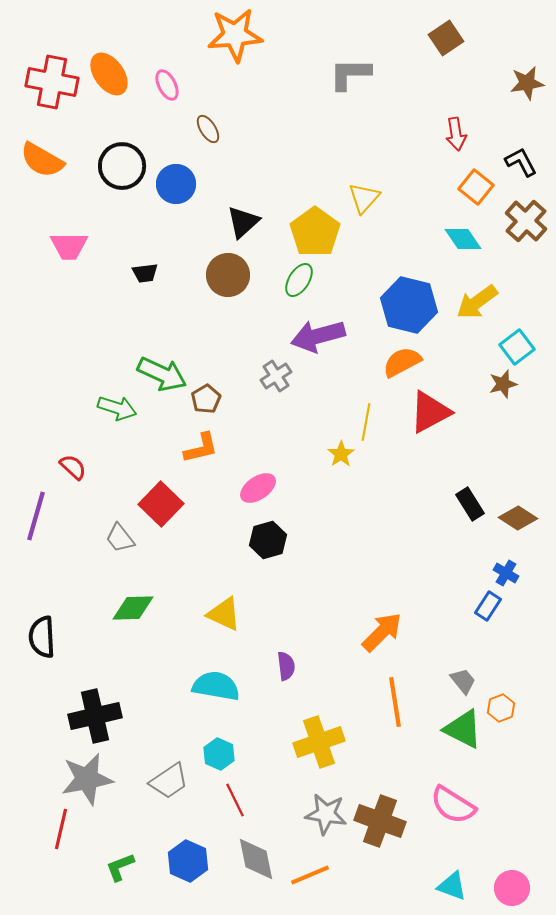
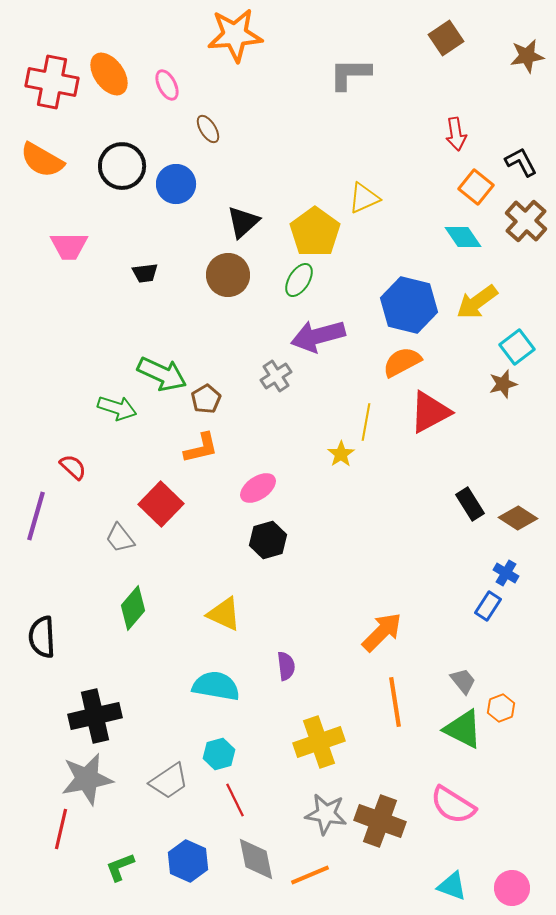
brown star at (527, 83): moved 27 px up
yellow triangle at (364, 198): rotated 24 degrees clockwise
cyan diamond at (463, 239): moved 2 px up
green diamond at (133, 608): rotated 48 degrees counterclockwise
cyan hexagon at (219, 754): rotated 20 degrees clockwise
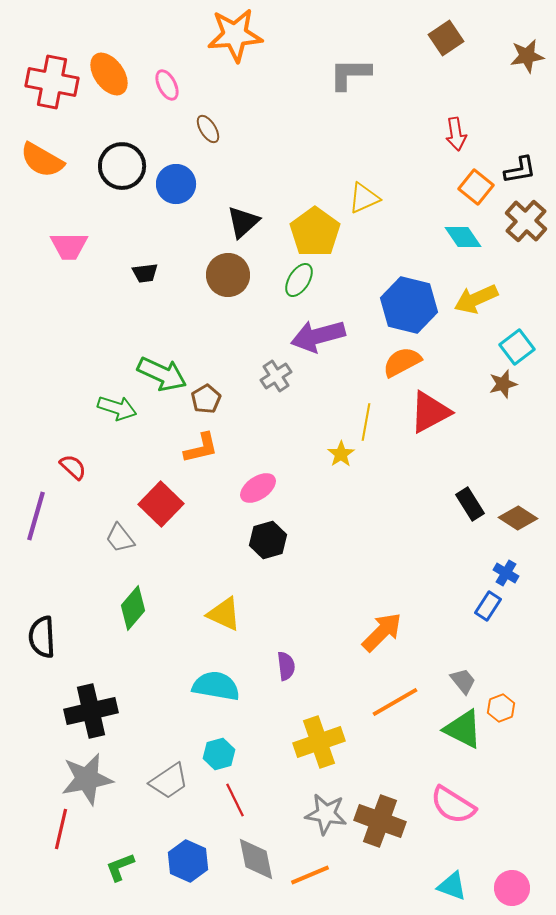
black L-shape at (521, 162): moved 1 px left, 8 px down; rotated 108 degrees clockwise
yellow arrow at (477, 302): moved 1 px left, 3 px up; rotated 12 degrees clockwise
orange line at (395, 702): rotated 69 degrees clockwise
black cross at (95, 716): moved 4 px left, 5 px up
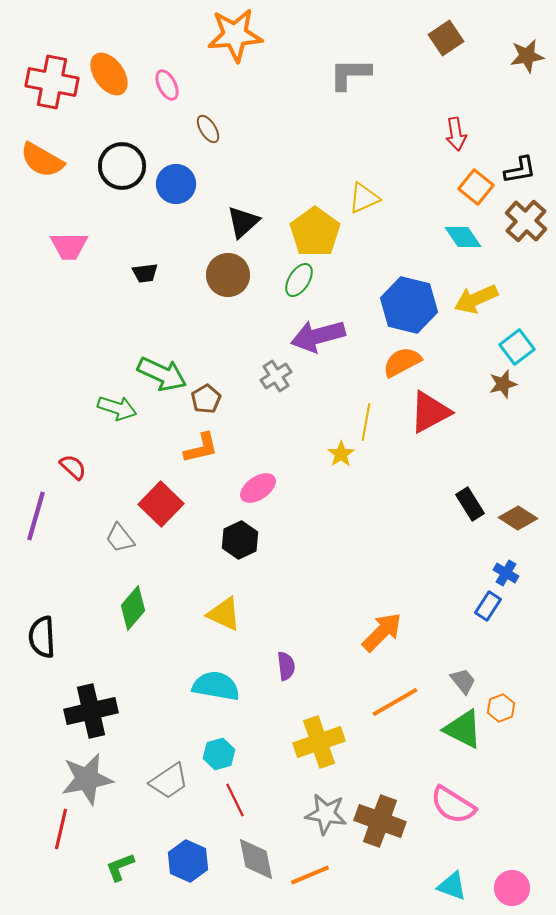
black hexagon at (268, 540): moved 28 px left; rotated 9 degrees counterclockwise
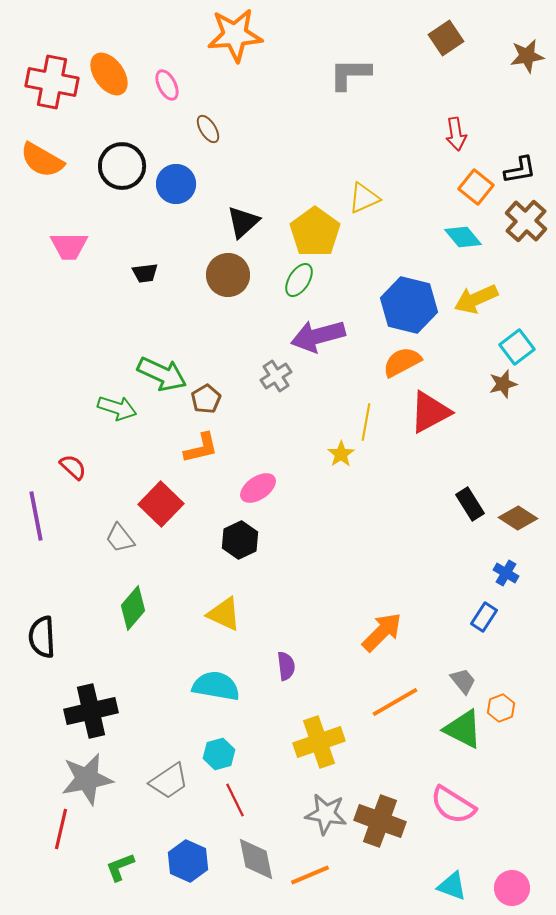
cyan diamond at (463, 237): rotated 6 degrees counterclockwise
purple line at (36, 516): rotated 27 degrees counterclockwise
blue rectangle at (488, 606): moved 4 px left, 11 px down
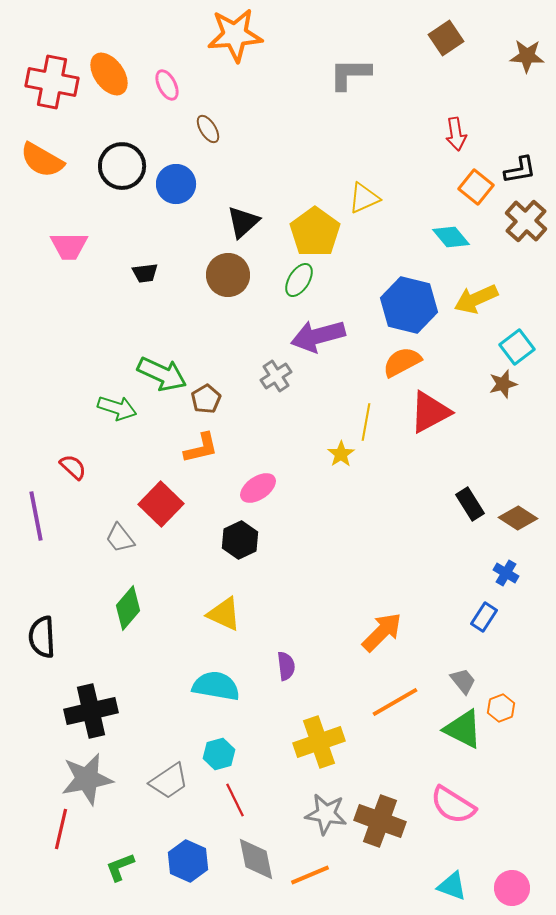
brown star at (527, 56): rotated 12 degrees clockwise
cyan diamond at (463, 237): moved 12 px left
green diamond at (133, 608): moved 5 px left
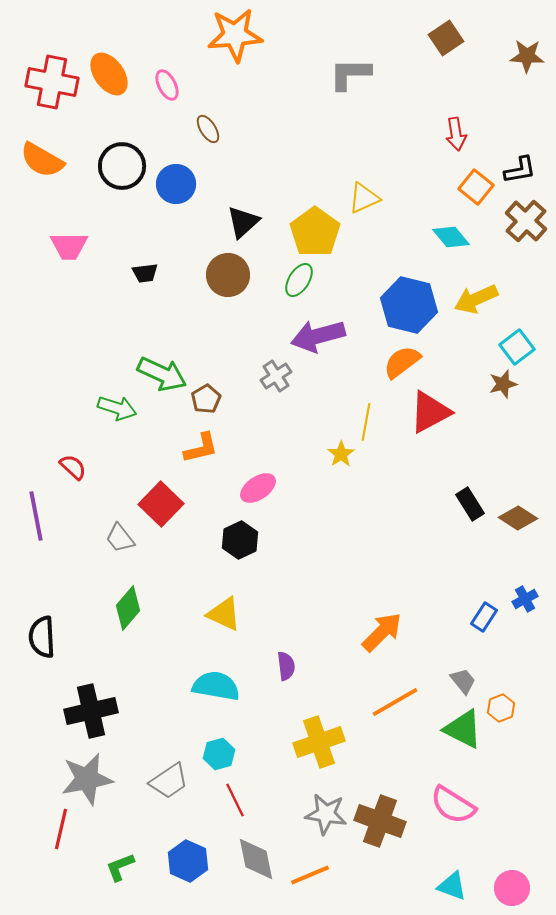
orange semicircle at (402, 362): rotated 9 degrees counterclockwise
blue cross at (506, 573): moved 19 px right, 26 px down; rotated 30 degrees clockwise
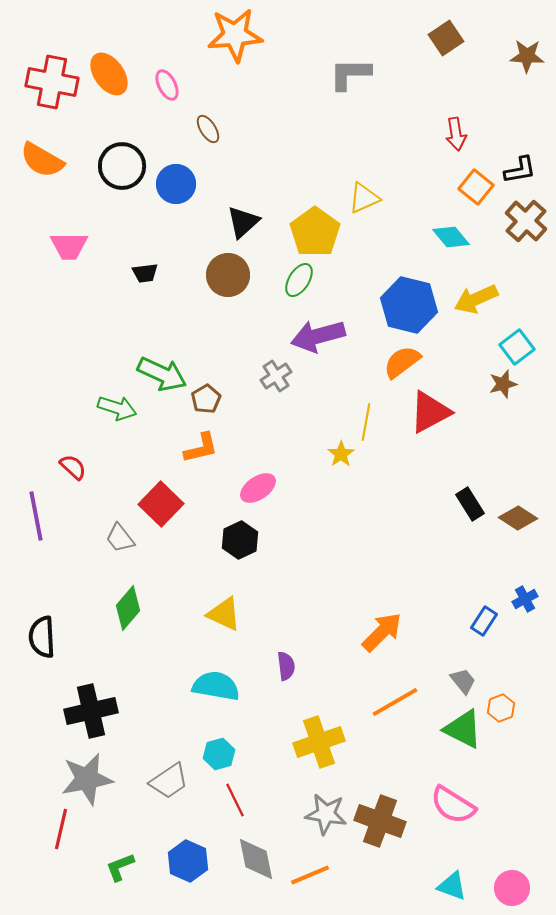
blue rectangle at (484, 617): moved 4 px down
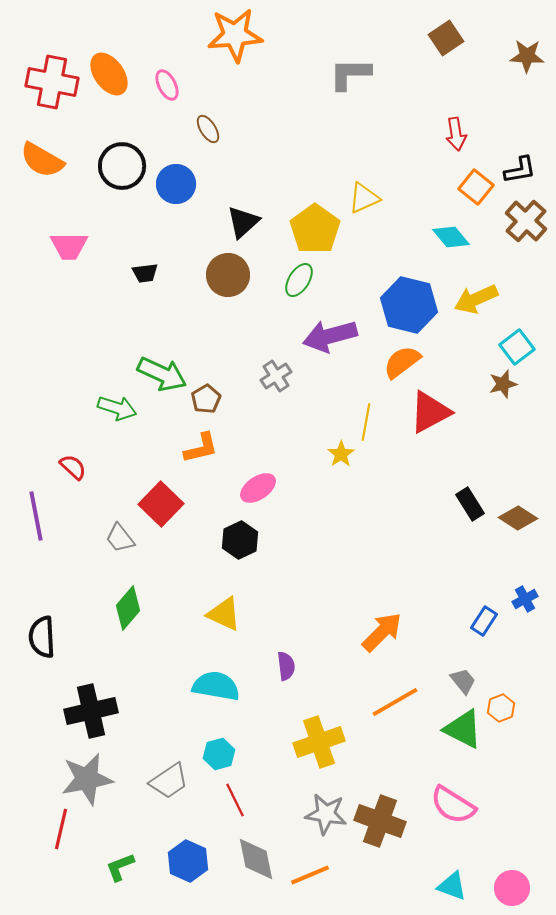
yellow pentagon at (315, 232): moved 3 px up
purple arrow at (318, 336): moved 12 px right
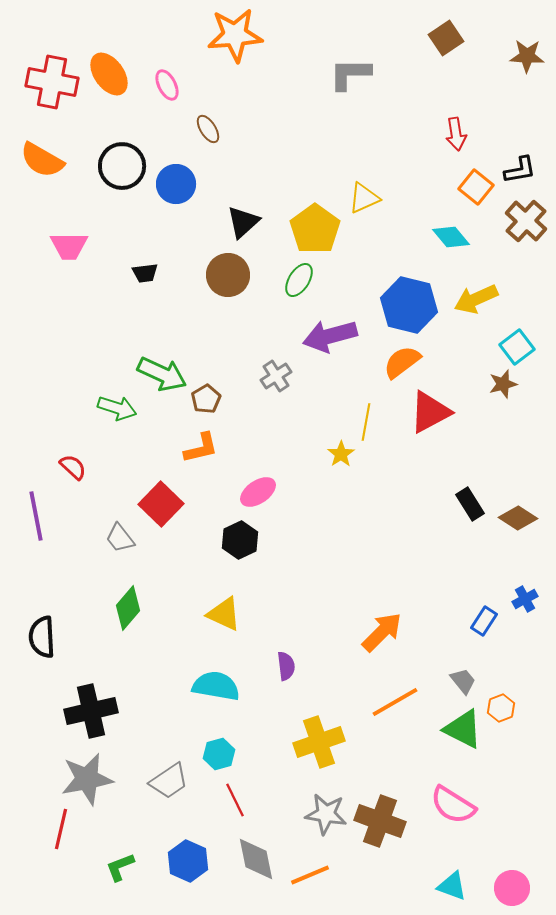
pink ellipse at (258, 488): moved 4 px down
